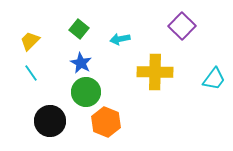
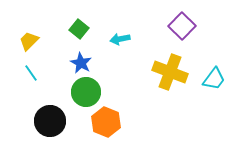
yellow trapezoid: moved 1 px left
yellow cross: moved 15 px right; rotated 20 degrees clockwise
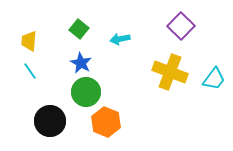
purple square: moved 1 px left
yellow trapezoid: rotated 40 degrees counterclockwise
cyan line: moved 1 px left, 2 px up
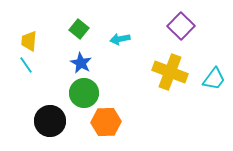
cyan line: moved 4 px left, 6 px up
green circle: moved 2 px left, 1 px down
orange hexagon: rotated 24 degrees counterclockwise
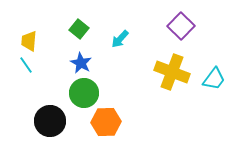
cyan arrow: rotated 36 degrees counterclockwise
yellow cross: moved 2 px right
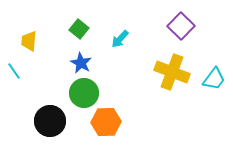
cyan line: moved 12 px left, 6 px down
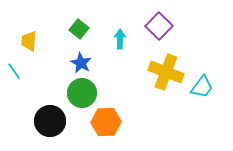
purple square: moved 22 px left
cyan arrow: rotated 138 degrees clockwise
yellow cross: moved 6 px left
cyan trapezoid: moved 12 px left, 8 px down
green circle: moved 2 px left
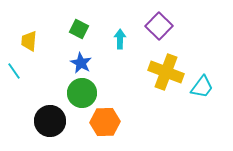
green square: rotated 12 degrees counterclockwise
orange hexagon: moved 1 px left
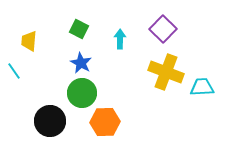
purple square: moved 4 px right, 3 px down
cyan trapezoid: rotated 130 degrees counterclockwise
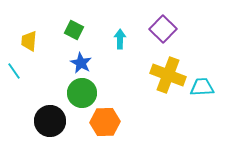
green square: moved 5 px left, 1 px down
yellow cross: moved 2 px right, 3 px down
